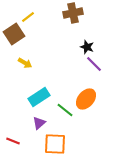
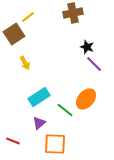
yellow arrow: rotated 32 degrees clockwise
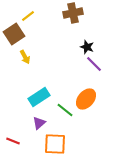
yellow line: moved 1 px up
yellow arrow: moved 6 px up
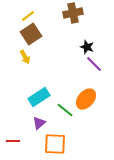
brown square: moved 17 px right
red line: rotated 24 degrees counterclockwise
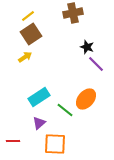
yellow arrow: rotated 96 degrees counterclockwise
purple line: moved 2 px right
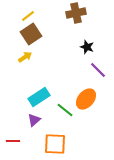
brown cross: moved 3 px right
purple line: moved 2 px right, 6 px down
purple triangle: moved 5 px left, 3 px up
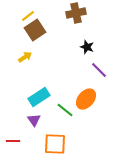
brown square: moved 4 px right, 4 px up
purple line: moved 1 px right
purple triangle: rotated 24 degrees counterclockwise
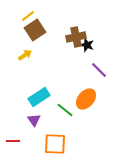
brown cross: moved 24 px down
black star: moved 2 px up
yellow arrow: moved 2 px up
